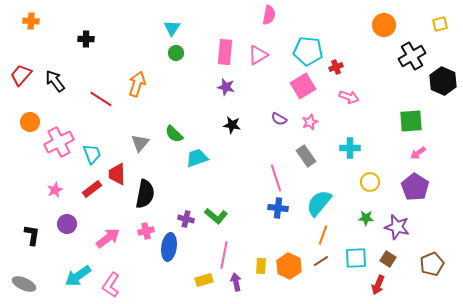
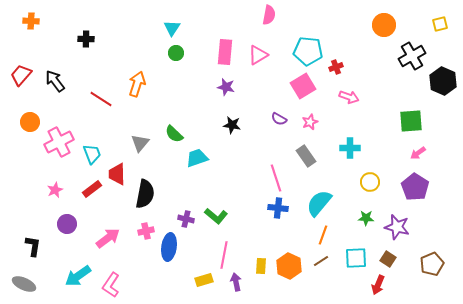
black L-shape at (32, 235): moved 1 px right, 11 px down
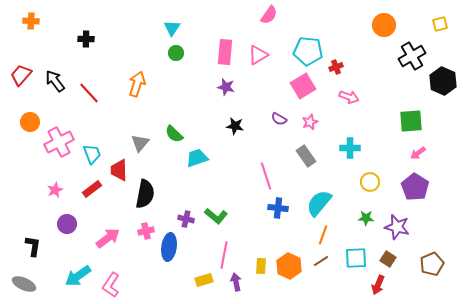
pink semicircle at (269, 15): rotated 24 degrees clockwise
red line at (101, 99): moved 12 px left, 6 px up; rotated 15 degrees clockwise
black star at (232, 125): moved 3 px right, 1 px down
red trapezoid at (117, 174): moved 2 px right, 4 px up
pink line at (276, 178): moved 10 px left, 2 px up
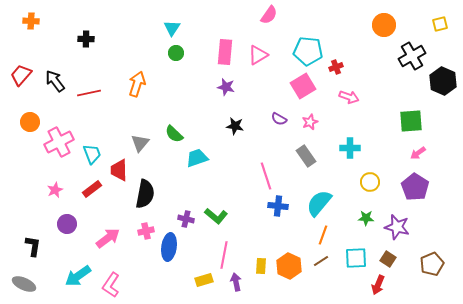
red line at (89, 93): rotated 60 degrees counterclockwise
blue cross at (278, 208): moved 2 px up
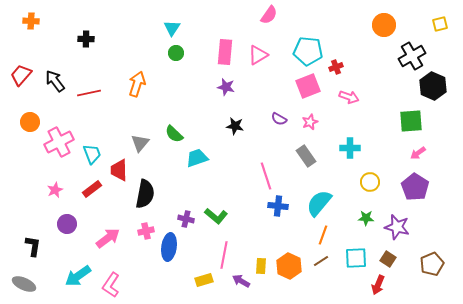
black hexagon at (443, 81): moved 10 px left, 5 px down
pink square at (303, 86): moved 5 px right; rotated 10 degrees clockwise
purple arrow at (236, 282): moved 5 px right, 1 px up; rotated 48 degrees counterclockwise
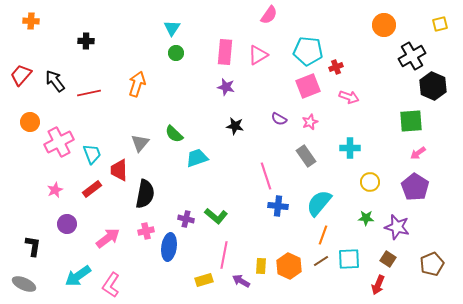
black cross at (86, 39): moved 2 px down
cyan square at (356, 258): moved 7 px left, 1 px down
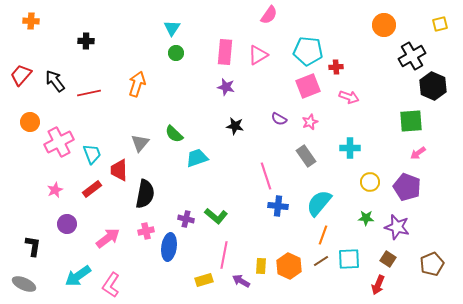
red cross at (336, 67): rotated 16 degrees clockwise
purple pentagon at (415, 187): moved 8 px left; rotated 12 degrees counterclockwise
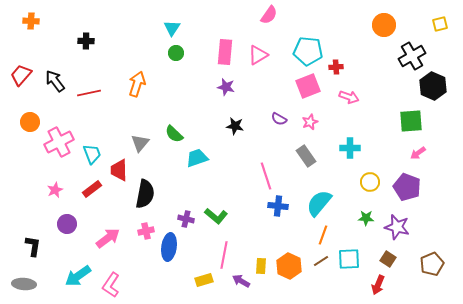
gray ellipse at (24, 284): rotated 20 degrees counterclockwise
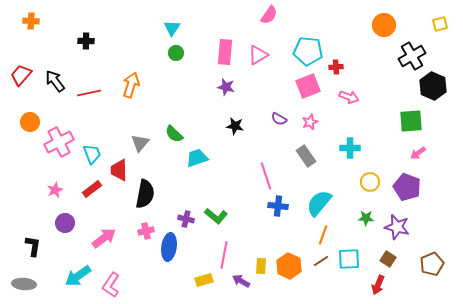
orange arrow at (137, 84): moved 6 px left, 1 px down
purple circle at (67, 224): moved 2 px left, 1 px up
pink arrow at (108, 238): moved 4 px left
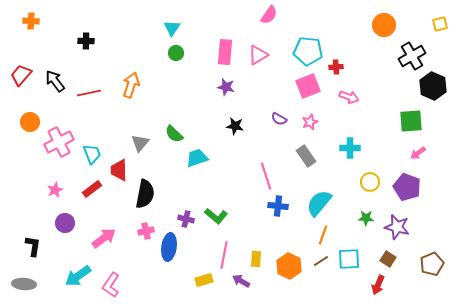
yellow rectangle at (261, 266): moved 5 px left, 7 px up
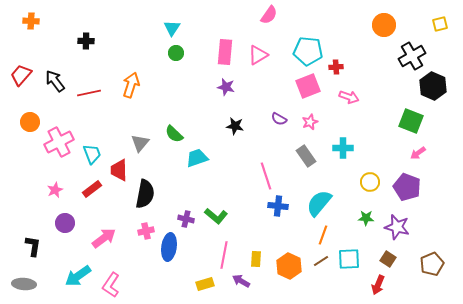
green square at (411, 121): rotated 25 degrees clockwise
cyan cross at (350, 148): moved 7 px left
yellow rectangle at (204, 280): moved 1 px right, 4 px down
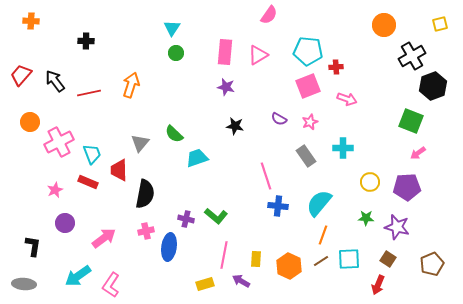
black hexagon at (433, 86): rotated 16 degrees clockwise
pink arrow at (349, 97): moved 2 px left, 2 px down
purple pentagon at (407, 187): rotated 24 degrees counterclockwise
red rectangle at (92, 189): moved 4 px left, 7 px up; rotated 60 degrees clockwise
